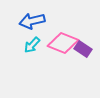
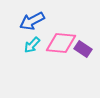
blue arrow: rotated 15 degrees counterclockwise
pink diamond: moved 2 px left; rotated 16 degrees counterclockwise
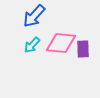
blue arrow: moved 2 px right, 5 px up; rotated 20 degrees counterclockwise
purple rectangle: rotated 54 degrees clockwise
